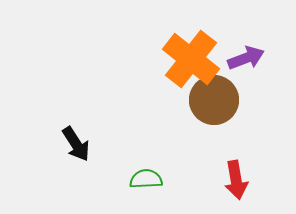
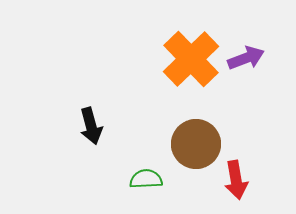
orange cross: rotated 8 degrees clockwise
brown circle: moved 18 px left, 44 px down
black arrow: moved 15 px right, 18 px up; rotated 18 degrees clockwise
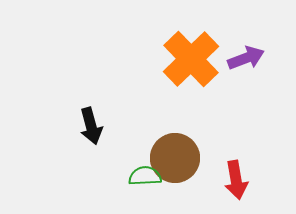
brown circle: moved 21 px left, 14 px down
green semicircle: moved 1 px left, 3 px up
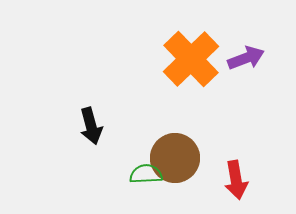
green semicircle: moved 1 px right, 2 px up
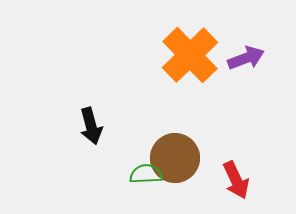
orange cross: moved 1 px left, 4 px up
red arrow: rotated 15 degrees counterclockwise
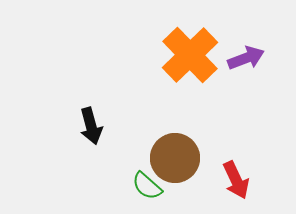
green semicircle: moved 1 px right, 12 px down; rotated 136 degrees counterclockwise
